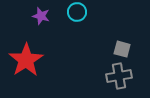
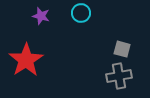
cyan circle: moved 4 px right, 1 px down
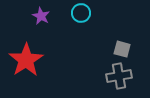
purple star: rotated 12 degrees clockwise
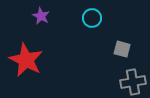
cyan circle: moved 11 px right, 5 px down
red star: rotated 12 degrees counterclockwise
gray cross: moved 14 px right, 6 px down
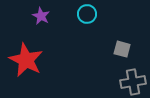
cyan circle: moved 5 px left, 4 px up
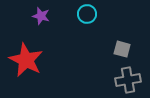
purple star: rotated 12 degrees counterclockwise
gray cross: moved 5 px left, 2 px up
